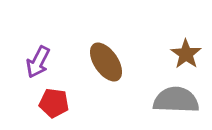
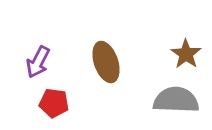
brown ellipse: rotated 15 degrees clockwise
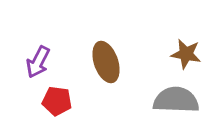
brown star: rotated 24 degrees counterclockwise
red pentagon: moved 3 px right, 2 px up
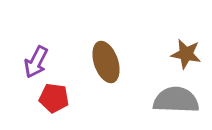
purple arrow: moved 2 px left
red pentagon: moved 3 px left, 3 px up
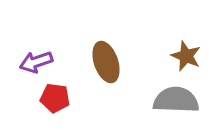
brown star: moved 2 px down; rotated 12 degrees clockwise
purple arrow: rotated 44 degrees clockwise
red pentagon: moved 1 px right
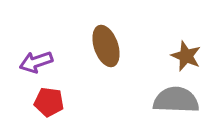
brown ellipse: moved 16 px up
red pentagon: moved 6 px left, 4 px down
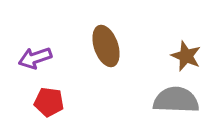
purple arrow: moved 1 px left, 4 px up
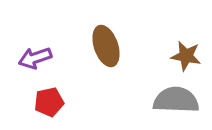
brown star: rotated 12 degrees counterclockwise
red pentagon: rotated 20 degrees counterclockwise
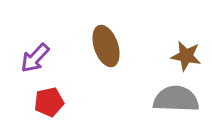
purple arrow: rotated 28 degrees counterclockwise
gray semicircle: moved 1 px up
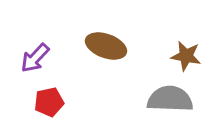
brown ellipse: rotated 51 degrees counterclockwise
gray semicircle: moved 6 px left
